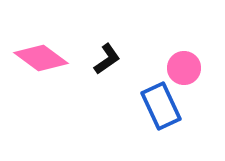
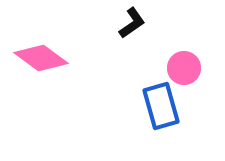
black L-shape: moved 25 px right, 36 px up
blue rectangle: rotated 9 degrees clockwise
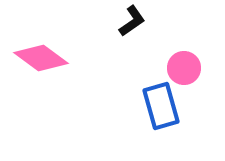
black L-shape: moved 2 px up
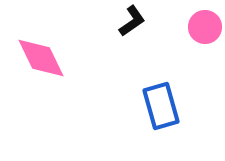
pink diamond: rotated 28 degrees clockwise
pink circle: moved 21 px right, 41 px up
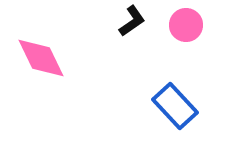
pink circle: moved 19 px left, 2 px up
blue rectangle: moved 14 px right; rotated 27 degrees counterclockwise
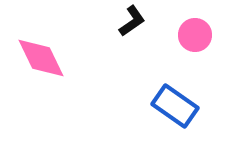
pink circle: moved 9 px right, 10 px down
blue rectangle: rotated 12 degrees counterclockwise
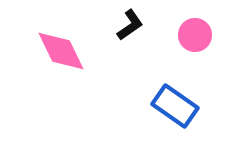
black L-shape: moved 2 px left, 4 px down
pink diamond: moved 20 px right, 7 px up
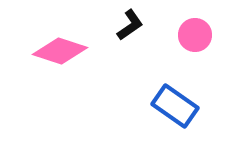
pink diamond: moved 1 px left; rotated 46 degrees counterclockwise
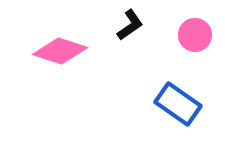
blue rectangle: moved 3 px right, 2 px up
